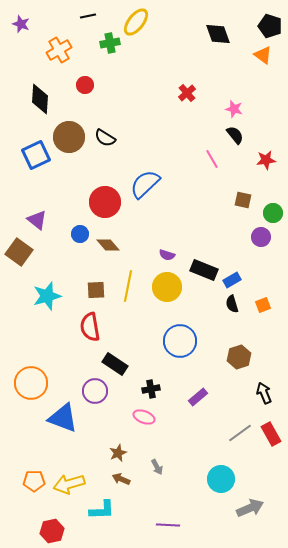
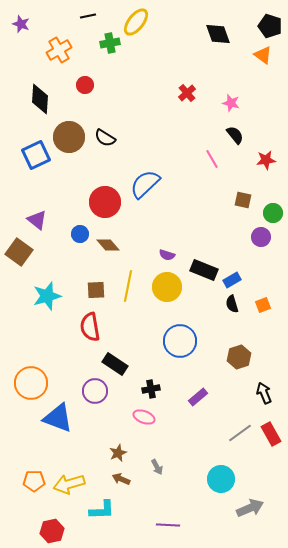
pink star at (234, 109): moved 3 px left, 6 px up
blue triangle at (63, 418): moved 5 px left
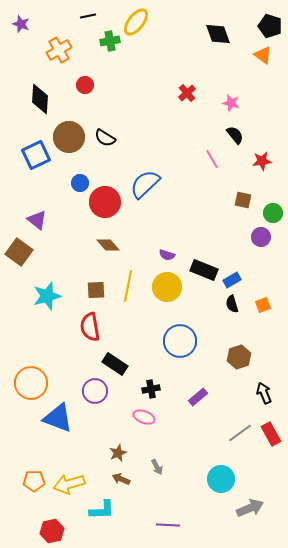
green cross at (110, 43): moved 2 px up
red star at (266, 160): moved 4 px left, 1 px down
blue circle at (80, 234): moved 51 px up
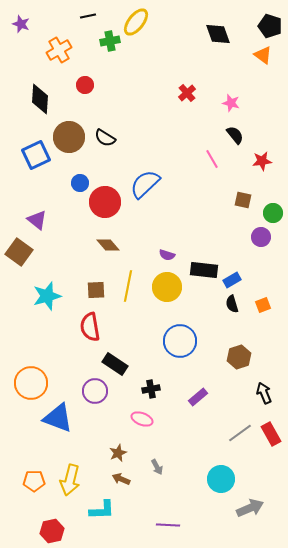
black rectangle at (204, 270): rotated 16 degrees counterclockwise
pink ellipse at (144, 417): moved 2 px left, 2 px down
yellow arrow at (69, 484): moved 1 px right, 4 px up; rotated 60 degrees counterclockwise
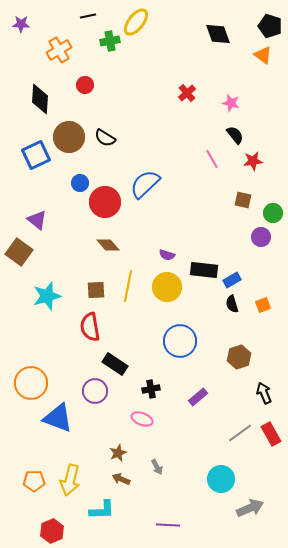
purple star at (21, 24): rotated 18 degrees counterclockwise
red star at (262, 161): moved 9 px left
red hexagon at (52, 531): rotated 10 degrees counterclockwise
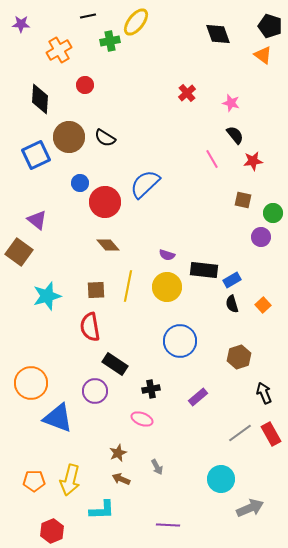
orange square at (263, 305): rotated 21 degrees counterclockwise
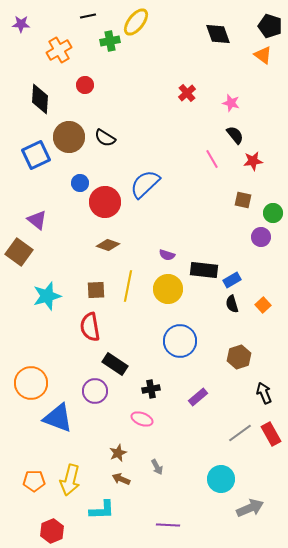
brown diamond at (108, 245): rotated 30 degrees counterclockwise
yellow circle at (167, 287): moved 1 px right, 2 px down
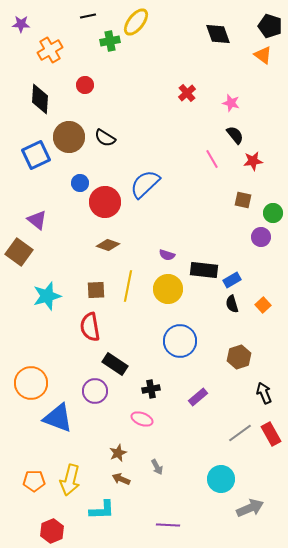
orange cross at (59, 50): moved 9 px left
